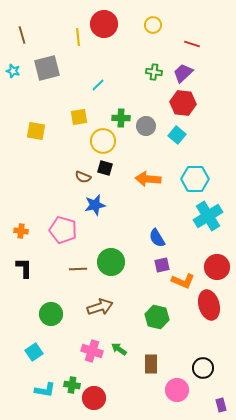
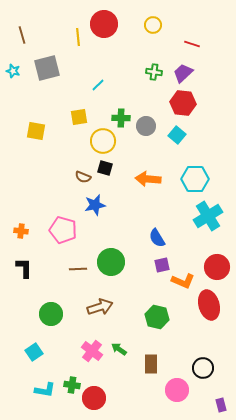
pink cross at (92, 351): rotated 20 degrees clockwise
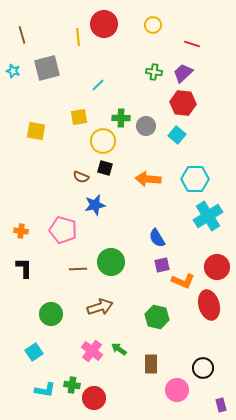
brown semicircle at (83, 177): moved 2 px left
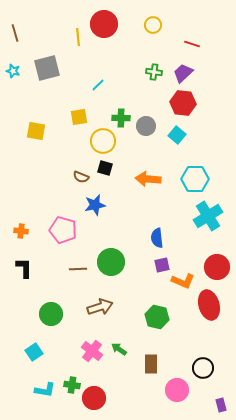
brown line at (22, 35): moved 7 px left, 2 px up
blue semicircle at (157, 238): rotated 24 degrees clockwise
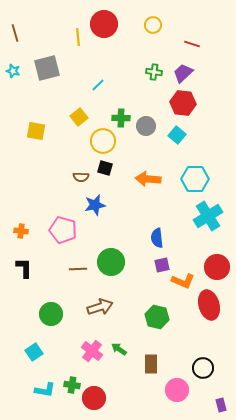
yellow square at (79, 117): rotated 30 degrees counterclockwise
brown semicircle at (81, 177): rotated 21 degrees counterclockwise
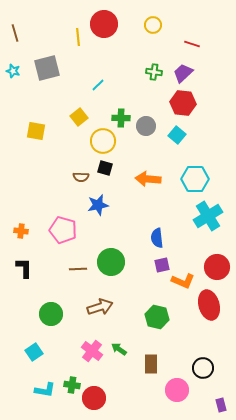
blue star at (95, 205): moved 3 px right
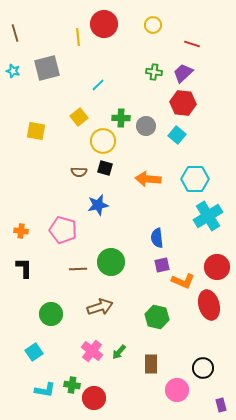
brown semicircle at (81, 177): moved 2 px left, 5 px up
green arrow at (119, 349): moved 3 px down; rotated 84 degrees counterclockwise
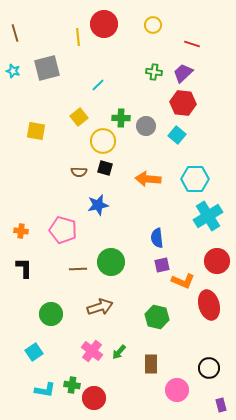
red circle at (217, 267): moved 6 px up
black circle at (203, 368): moved 6 px right
